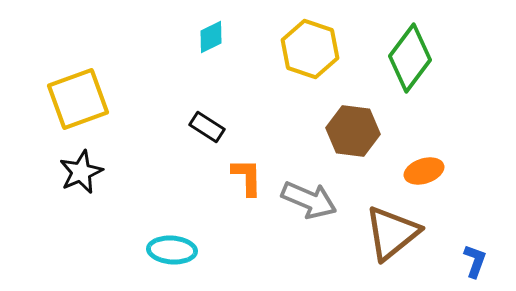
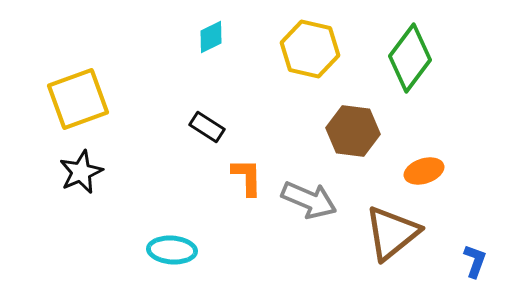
yellow hexagon: rotated 6 degrees counterclockwise
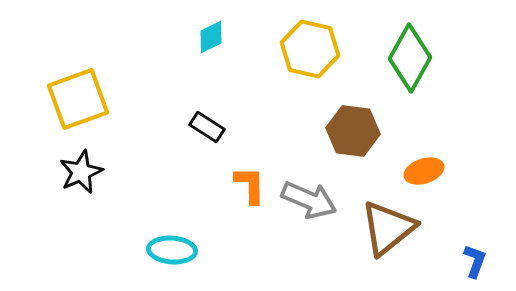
green diamond: rotated 8 degrees counterclockwise
orange L-shape: moved 3 px right, 8 px down
brown triangle: moved 4 px left, 5 px up
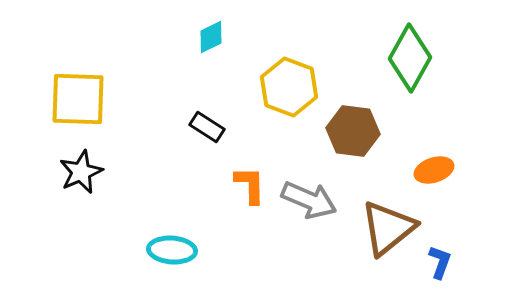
yellow hexagon: moved 21 px left, 38 px down; rotated 8 degrees clockwise
yellow square: rotated 22 degrees clockwise
orange ellipse: moved 10 px right, 1 px up
blue L-shape: moved 35 px left, 1 px down
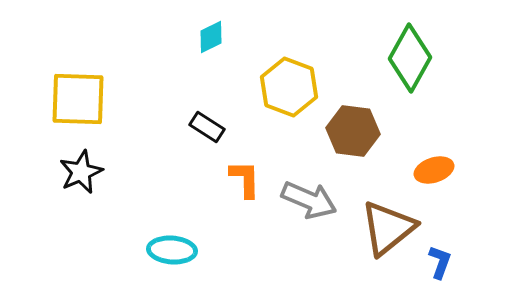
orange L-shape: moved 5 px left, 6 px up
